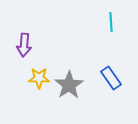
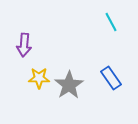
cyan line: rotated 24 degrees counterclockwise
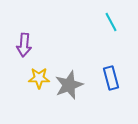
blue rectangle: rotated 20 degrees clockwise
gray star: rotated 12 degrees clockwise
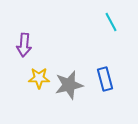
blue rectangle: moved 6 px left, 1 px down
gray star: rotated 8 degrees clockwise
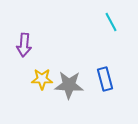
yellow star: moved 3 px right, 1 px down
gray star: rotated 16 degrees clockwise
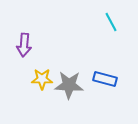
blue rectangle: rotated 60 degrees counterclockwise
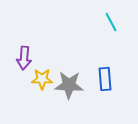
purple arrow: moved 13 px down
blue rectangle: rotated 70 degrees clockwise
